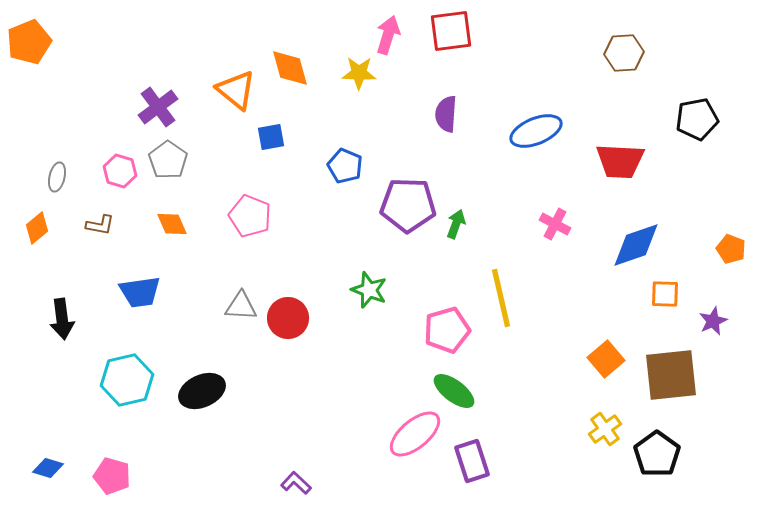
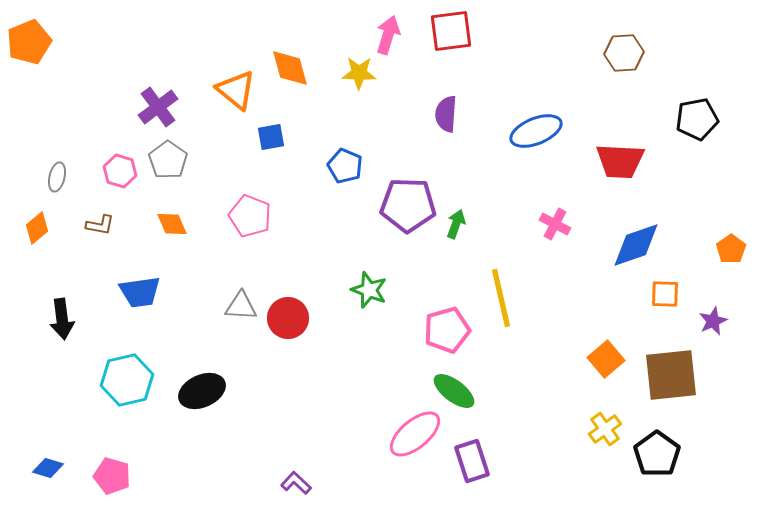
orange pentagon at (731, 249): rotated 16 degrees clockwise
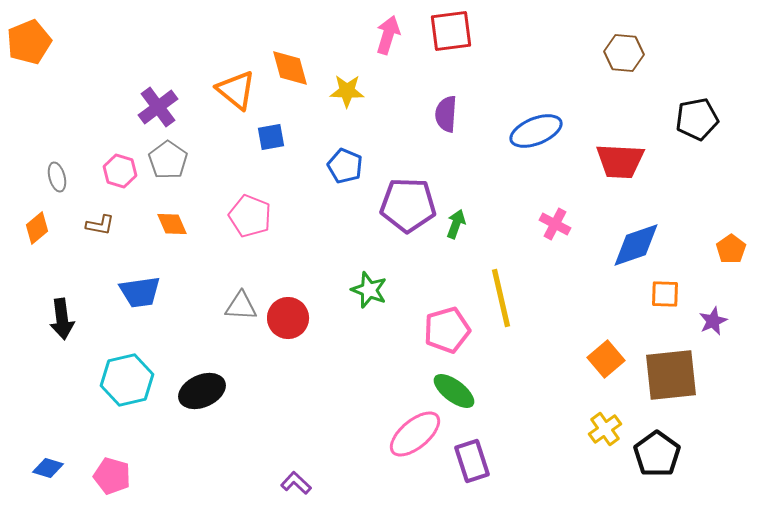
brown hexagon at (624, 53): rotated 9 degrees clockwise
yellow star at (359, 73): moved 12 px left, 18 px down
gray ellipse at (57, 177): rotated 28 degrees counterclockwise
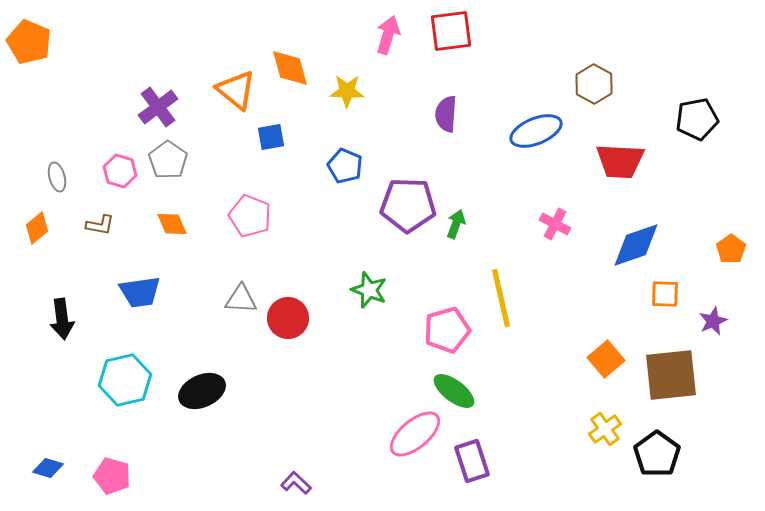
orange pentagon at (29, 42): rotated 27 degrees counterclockwise
brown hexagon at (624, 53): moved 30 px left, 31 px down; rotated 24 degrees clockwise
gray triangle at (241, 306): moved 7 px up
cyan hexagon at (127, 380): moved 2 px left
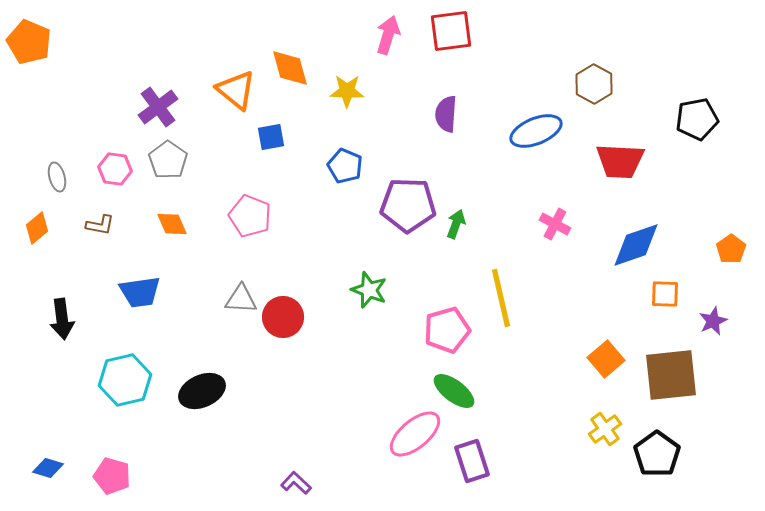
pink hexagon at (120, 171): moved 5 px left, 2 px up; rotated 8 degrees counterclockwise
red circle at (288, 318): moved 5 px left, 1 px up
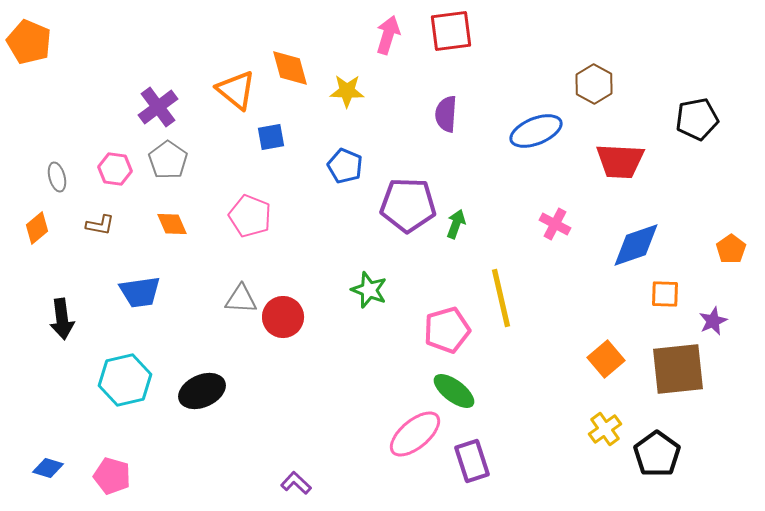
brown square at (671, 375): moved 7 px right, 6 px up
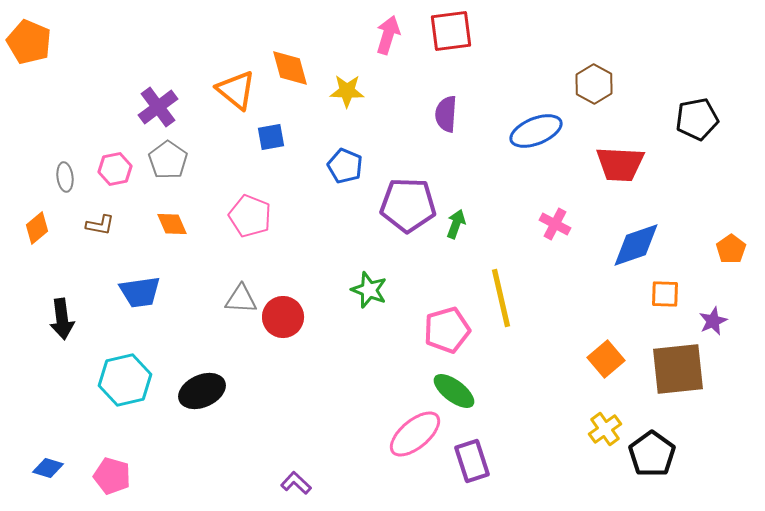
red trapezoid at (620, 161): moved 3 px down
pink hexagon at (115, 169): rotated 20 degrees counterclockwise
gray ellipse at (57, 177): moved 8 px right; rotated 8 degrees clockwise
black pentagon at (657, 454): moved 5 px left
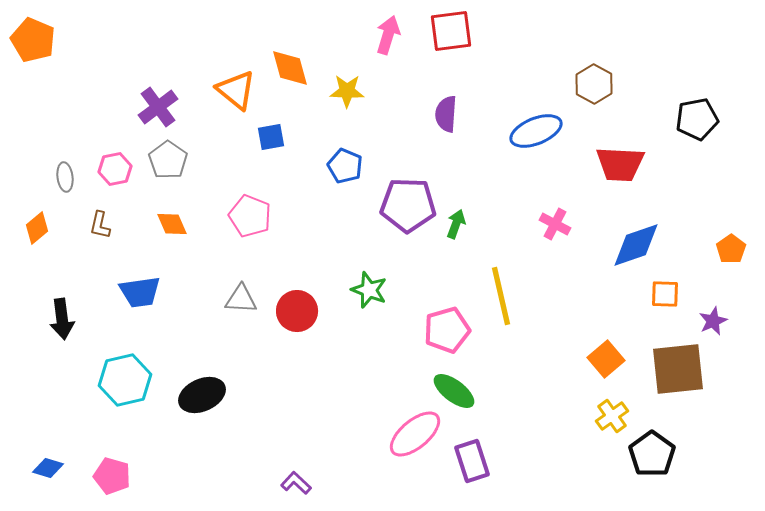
orange pentagon at (29, 42): moved 4 px right, 2 px up
brown L-shape at (100, 225): rotated 92 degrees clockwise
yellow line at (501, 298): moved 2 px up
red circle at (283, 317): moved 14 px right, 6 px up
black ellipse at (202, 391): moved 4 px down
yellow cross at (605, 429): moved 7 px right, 13 px up
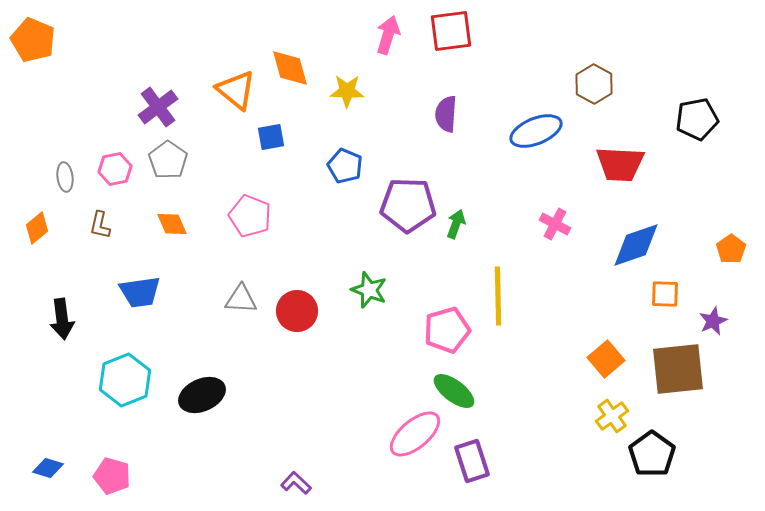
yellow line at (501, 296): moved 3 px left; rotated 12 degrees clockwise
cyan hexagon at (125, 380): rotated 9 degrees counterclockwise
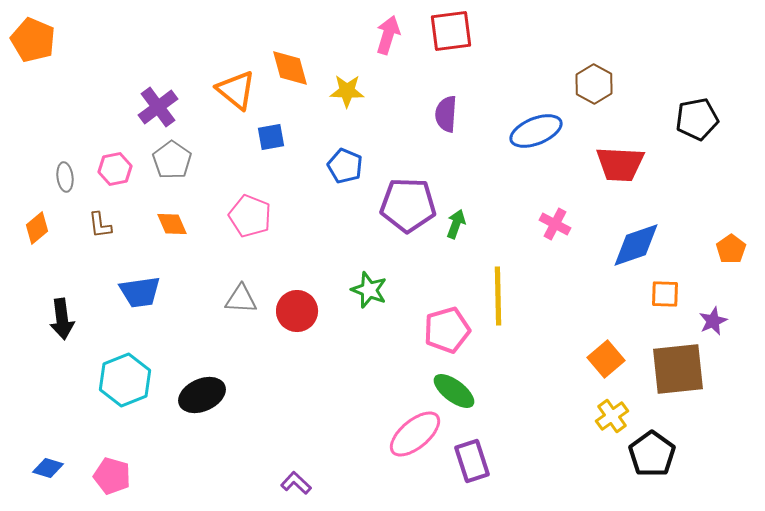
gray pentagon at (168, 160): moved 4 px right
brown L-shape at (100, 225): rotated 20 degrees counterclockwise
